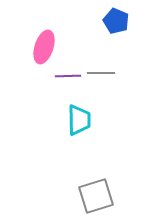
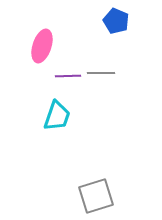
pink ellipse: moved 2 px left, 1 px up
cyan trapezoid: moved 22 px left, 4 px up; rotated 20 degrees clockwise
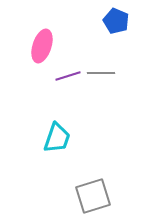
purple line: rotated 15 degrees counterclockwise
cyan trapezoid: moved 22 px down
gray square: moved 3 px left
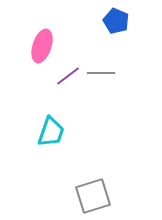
purple line: rotated 20 degrees counterclockwise
cyan trapezoid: moved 6 px left, 6 px up
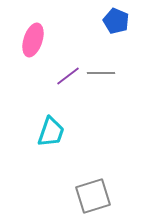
pink ellipse: moved 9 px left, 6 px up
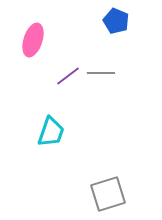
gray square: moved 15 px right, 2 px up
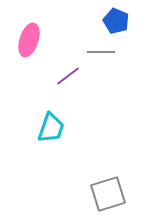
pink ellipse: moved 4 px left
gray line: moved 21 px up
cyan trapezoid: moved 4 px up
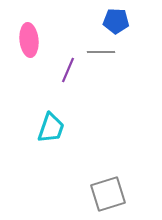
blue pentagon: rotated 20 degrees counterclockwise
pink ellipse: rotated 24 degrees counterclockwise
purple line: moved 6 px up; rotated 30 degrees counterclockwise
